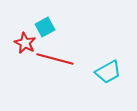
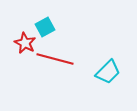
cyan trapezoid: rotated 16 degrees counterclockwise
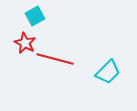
cyan square: moved 10 px left, 11 px up
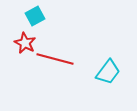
cyan trapezoid: rotated 8 degrees counterclockwise
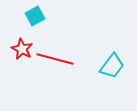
red star: moved 3 px left, 6 px down
cyan trapezoid: moved 4 px right, 6 px up
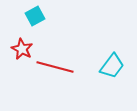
red line: moved 8 px down
